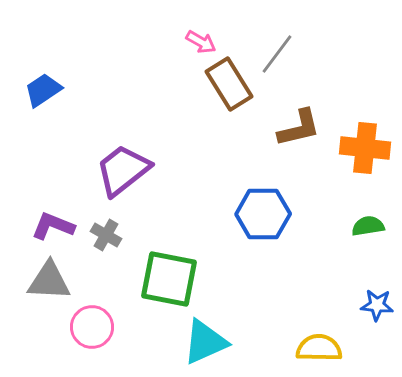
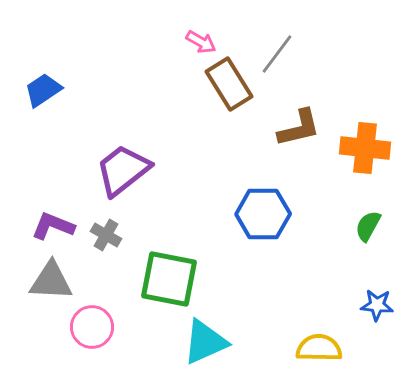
green semicircle: rotated 52 degrees counterclockwise
gray triangle: moved 2 px right
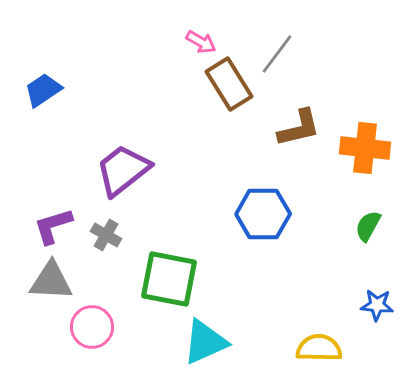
purple L-shape: rotated 39 degrees counterclockwise
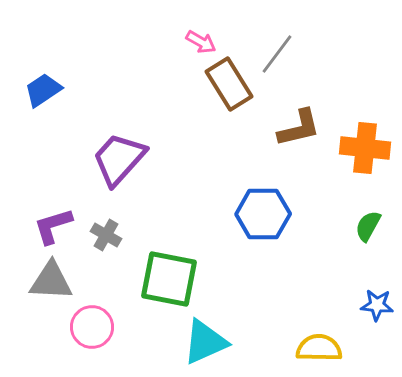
purple trapezoid: moved 4 px left, 11 px up; rotated 10 degrees counterclockwise
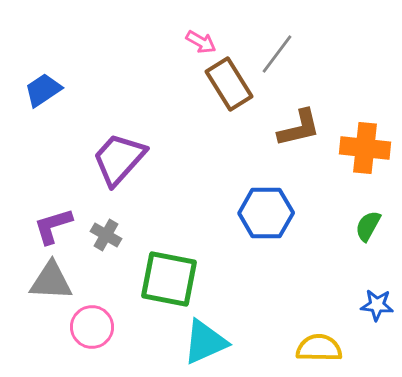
blue hexagon: moved 3 px right, 1 px up
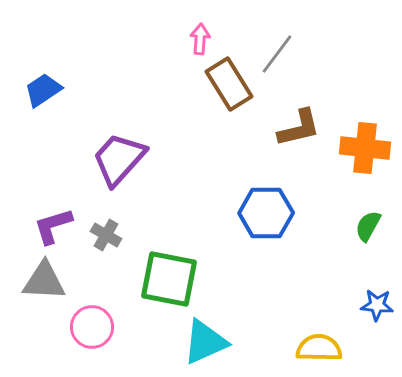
pink arrow: moved 1 px left, 3 px up; rotated 116 degrees counterclockwise
gray triangle: moved 7 px left
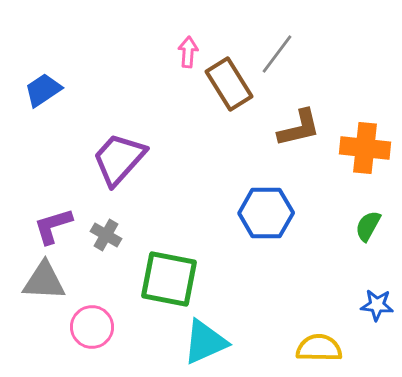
pink arrow: moved 12 px left, 13 px down
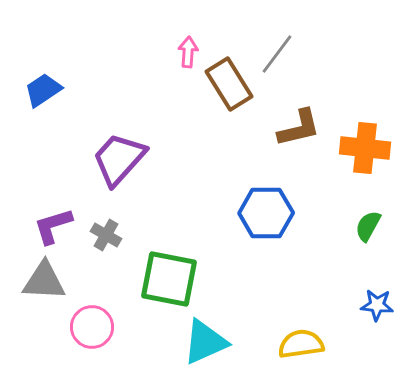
yellow semicircle: moved 18 px left, 4 px up; rotated 9 degrees counterclockwise
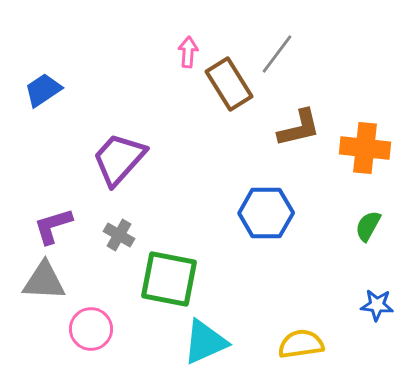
gray cross: moved 13 px right
pink circle: moved 1 px left, 2 px down
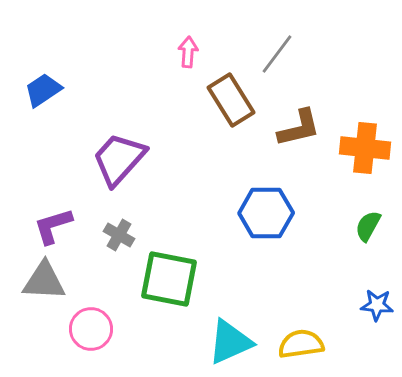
brown rectangle: moved 2 px right, 16 px down
cyan triangle: moved 25 px right
